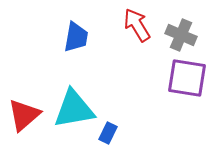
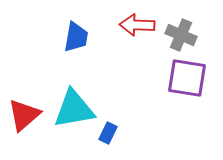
red arrow: rotated 56 degrees counterclockwise
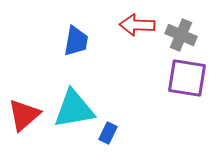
blue trapezoid: moved 4 px down
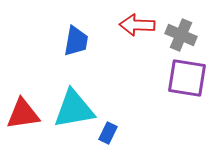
red triangle: moved 1 px left, 1 px up; rotated 33 degrees clockwise
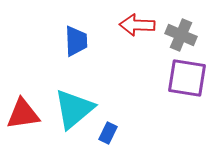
blue trapezoid: rotated 12 degrees counterclockwise
cyan triangle: rotated 30 degrees counterclockwise
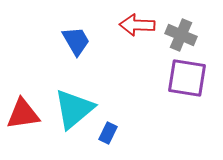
blue trapezoid: rotated 28 degrees counterclockwise
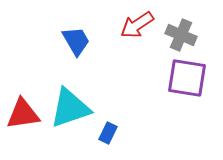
red arrow: rotated 36 degrees counterclockwise
cyan triangle: moved 4 px left, 1 px up; rotated 21 degrees clockwise
